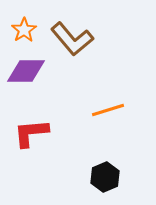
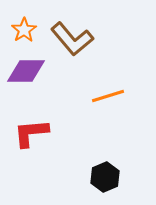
orange line: moved 14 px up
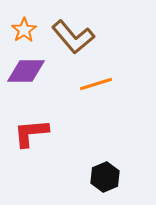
brown L-shape: moved 1 px right, 2 px up
orange line: moved 12 px left, 12 px up
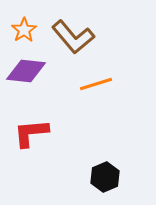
purple diamond: rotated 6 degrees clockwise
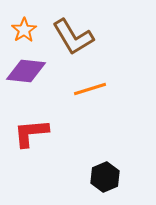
brown L-shape: rotated 9 degrees clockwise
orange line: moved 6 px left, 5 px down
